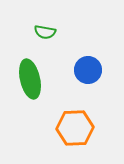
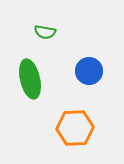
blue circle: moved 1 px right, 1 px down
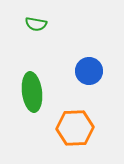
green semicircle: moved 9 px left, 8 px up
green ellipse: moved 2 px right, 13 px down; rotated 6 degrees clockwise
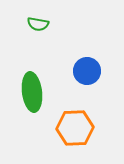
green semicircle: moved 2 px right
blue circle: moved 2 px left
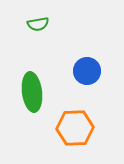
green semicircle: rotated 20 degrees counterclockwise
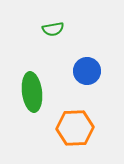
green semicircle: moved 15 px right, 5 px down
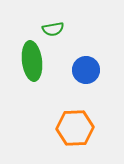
blue circle: moved 1 px left, 1 px up
green ellipse: moved 31 px up
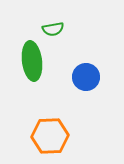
blue circle: moved 7 px down
orange hexagon: moved 25 px left, 8 px down
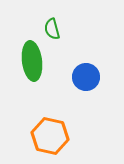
green semicircle: moved 1 px left; rotated 85 degrees clockwise
orange hexagon: rotated 15 degrees clockwise
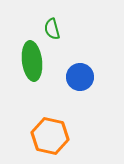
blue circle: moved 6 px left
